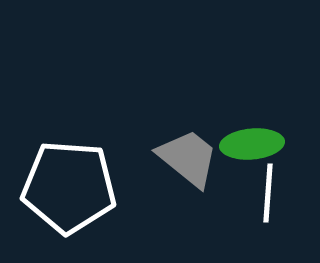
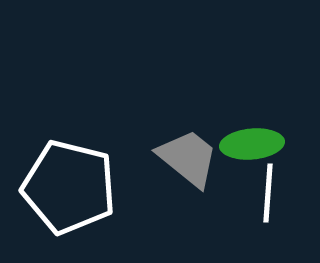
white pentagon: rotated 10 degrees clockwise
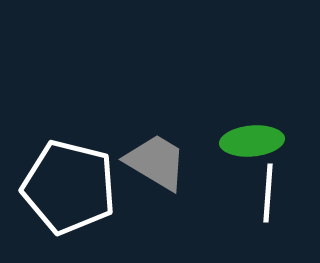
green ellipse: moved 3 px up
gray trapezoid: moved 32 px left, 4 px down; rotated 8 degrees counterclockwise
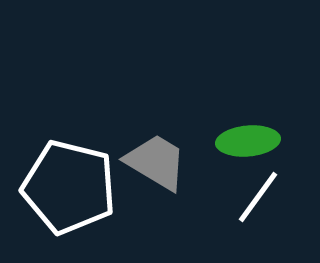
green ellipse: moved 4 px left
white line: moved 10 px left, 4 px down; rotated 32 degrees clockwise
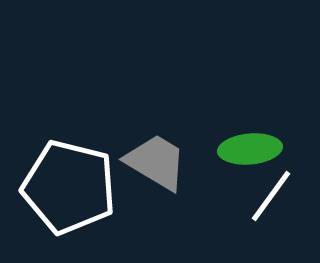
green ellipse: moved 2 px right, 8 px down
white line: moved 13 px right, 1 px up
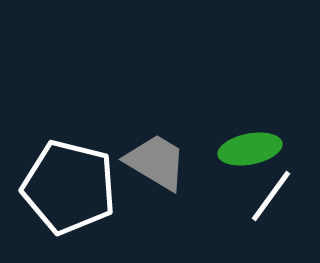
green ellipse: rotated 6 degrees counterclockwise
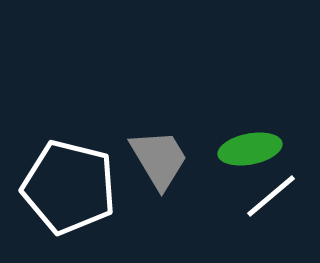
gray trapezoid: moved 3 px right, 3 px up; rotated 28 degrees clockwise
white line: rotated 14 degrees clockwise
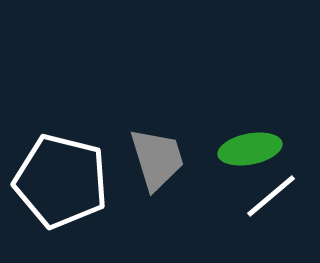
gray trapezoid: moved 2 px left; rotated 14 degrees clockwise
white pentagon: moved 8 px left, 6 px up
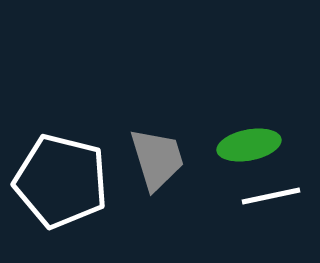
green ellipse: moved 1 px left, 4 px up
white line: rotated 28 degrees clockwise
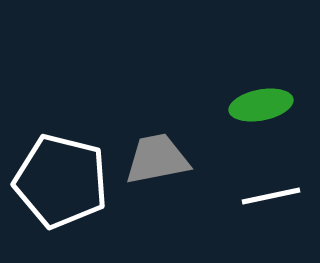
green ellipse: moved 12 px right, 40 px up
gray trapezoid: rotated 84 degrees counterclockwise
